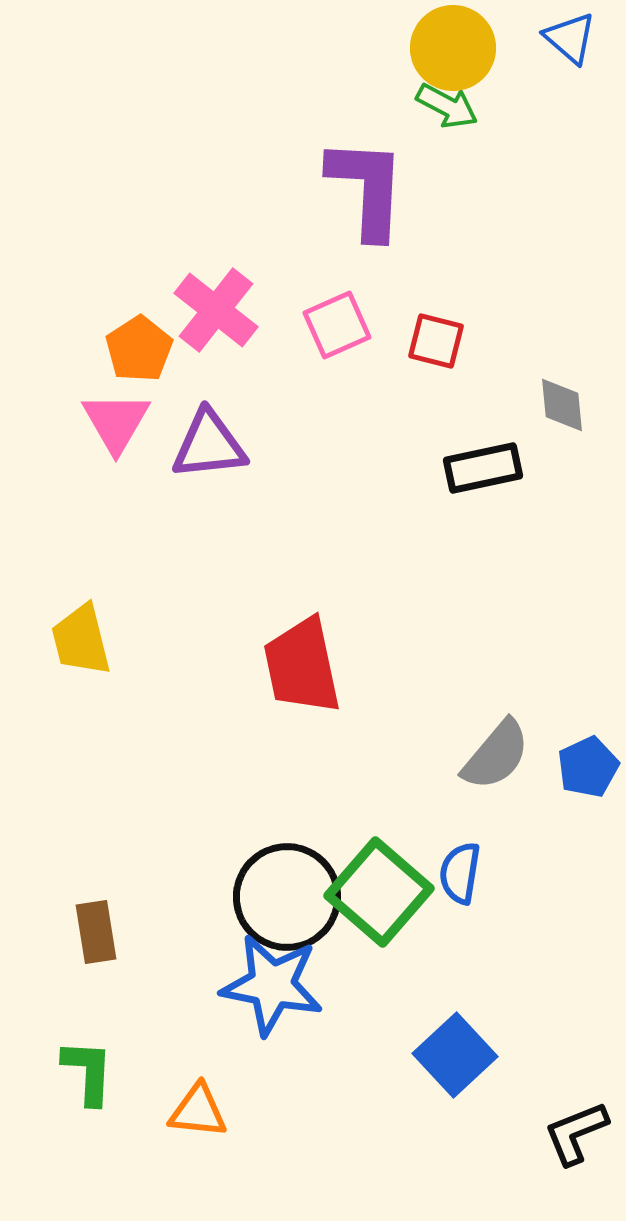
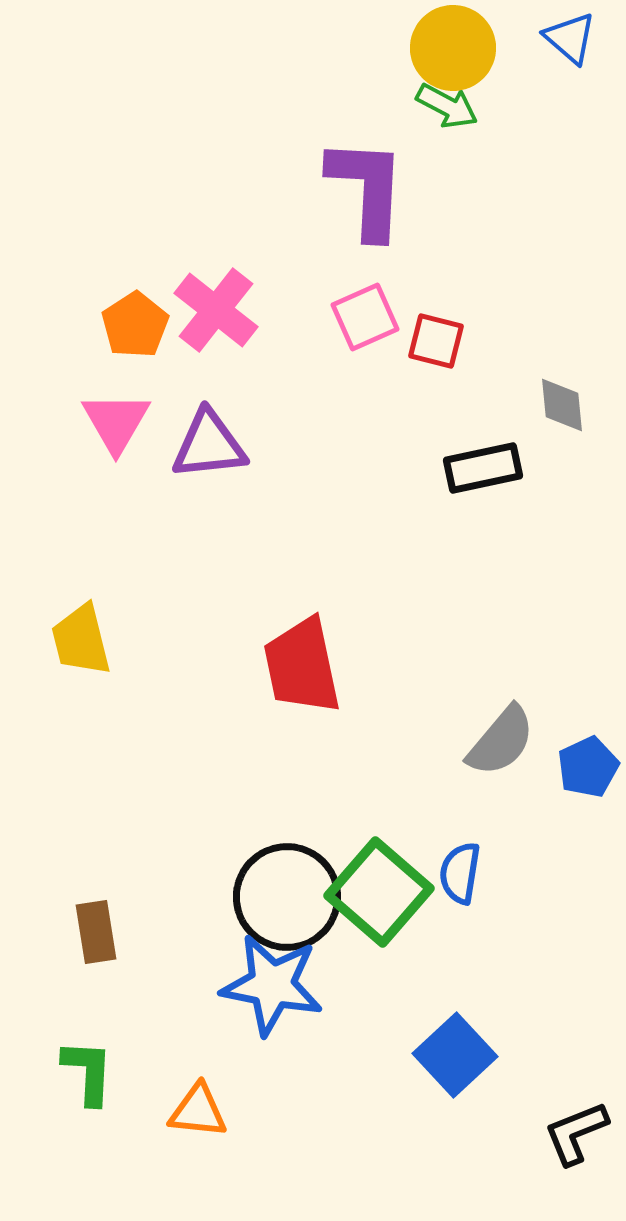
pink square: moved 28 px right, 8 px up
orange pentagon: moved 4 px left, 24 px up
gray semicircle: moved 5 px right, 14 px up
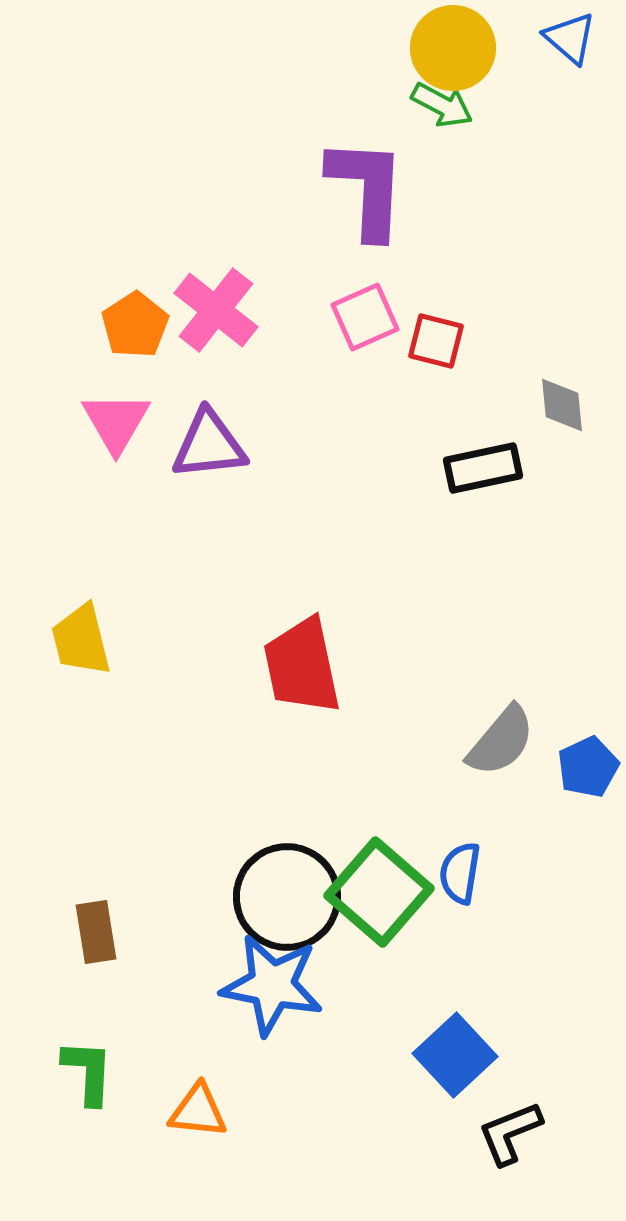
green arrow: moved 5 px left, 1 px up
black L-shape: moved 66 px left
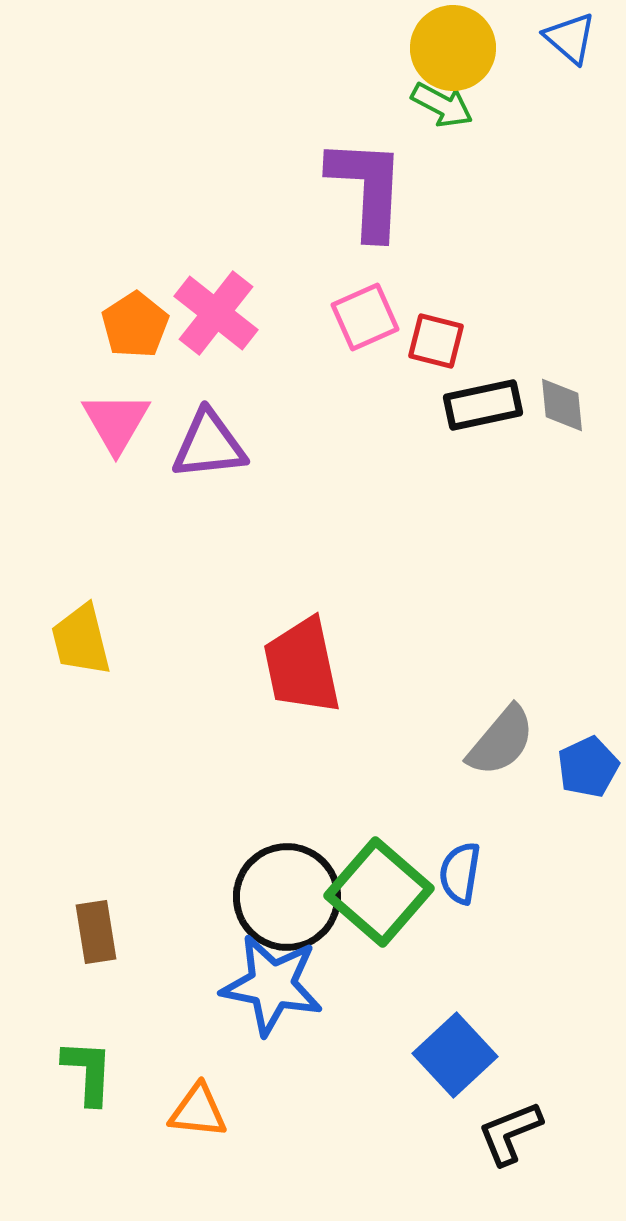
pink cross: moved 3 px down
black rectangle: moved 63 px up
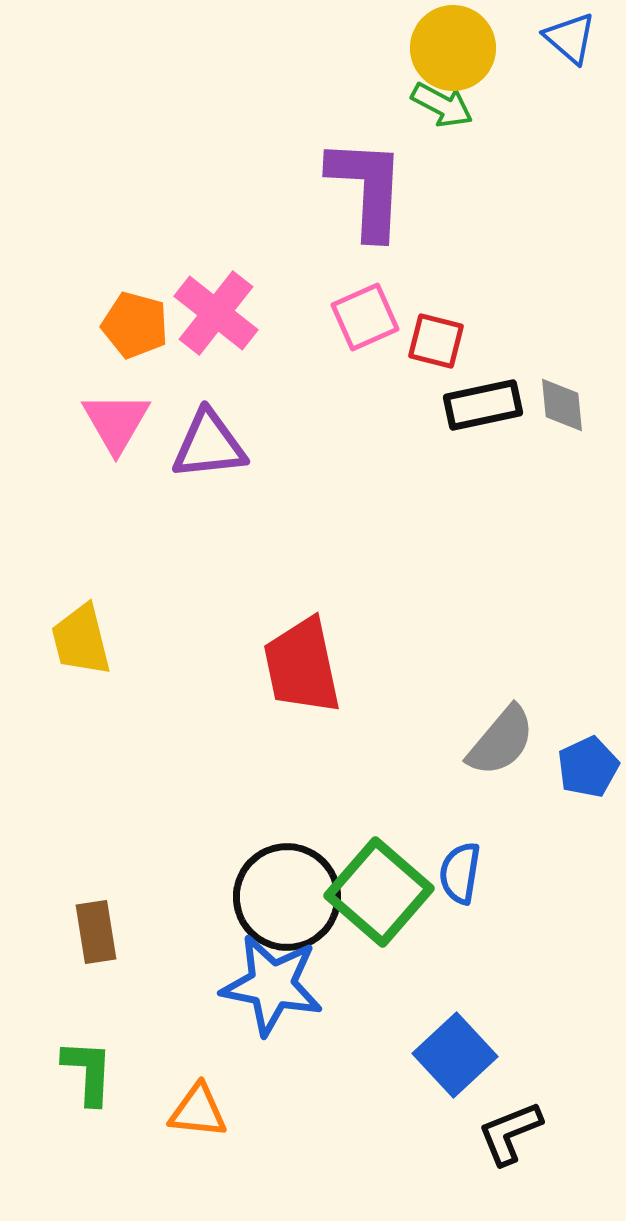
orange pentagon: rotated 24 degrees counterclockwise
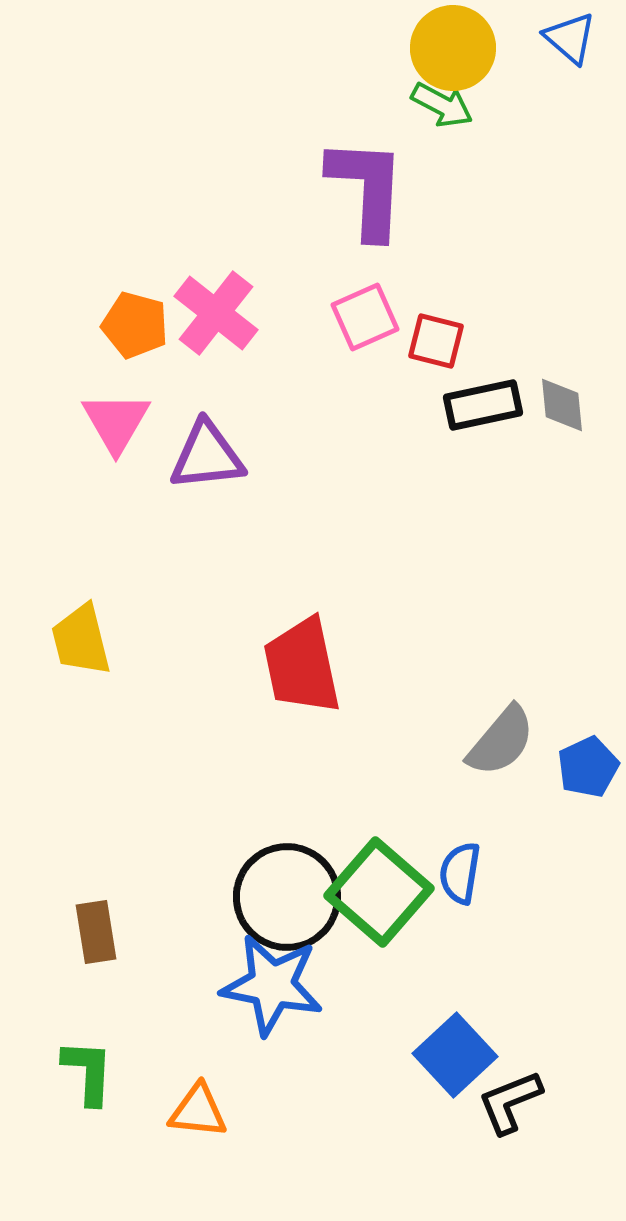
purple triangle: moved 2 px left, 11 px down
black L-shape: moved 31 px up
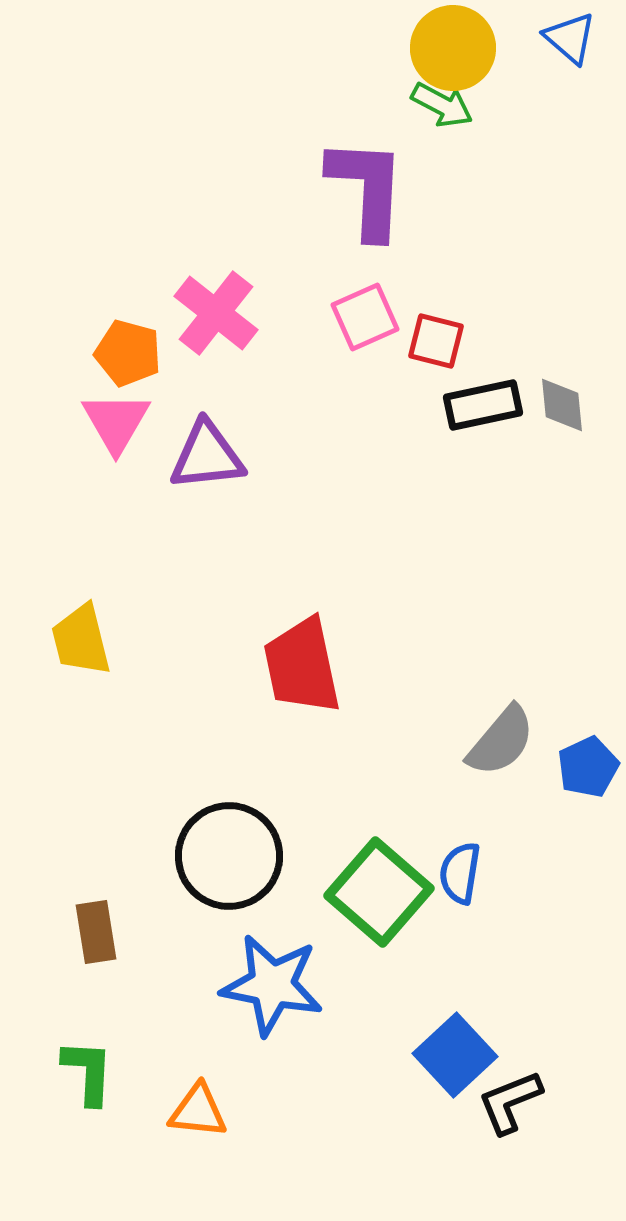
orange pentagon: moved 7 px left, 28 px down
black circle: moved 58 px left, 41 px up
